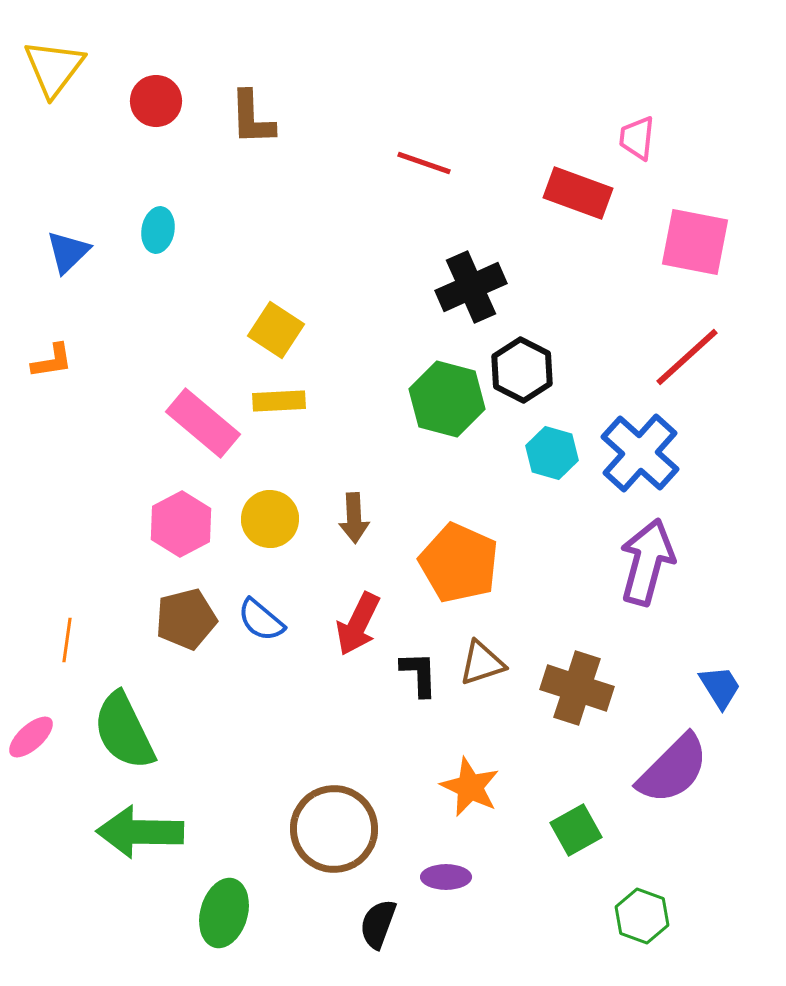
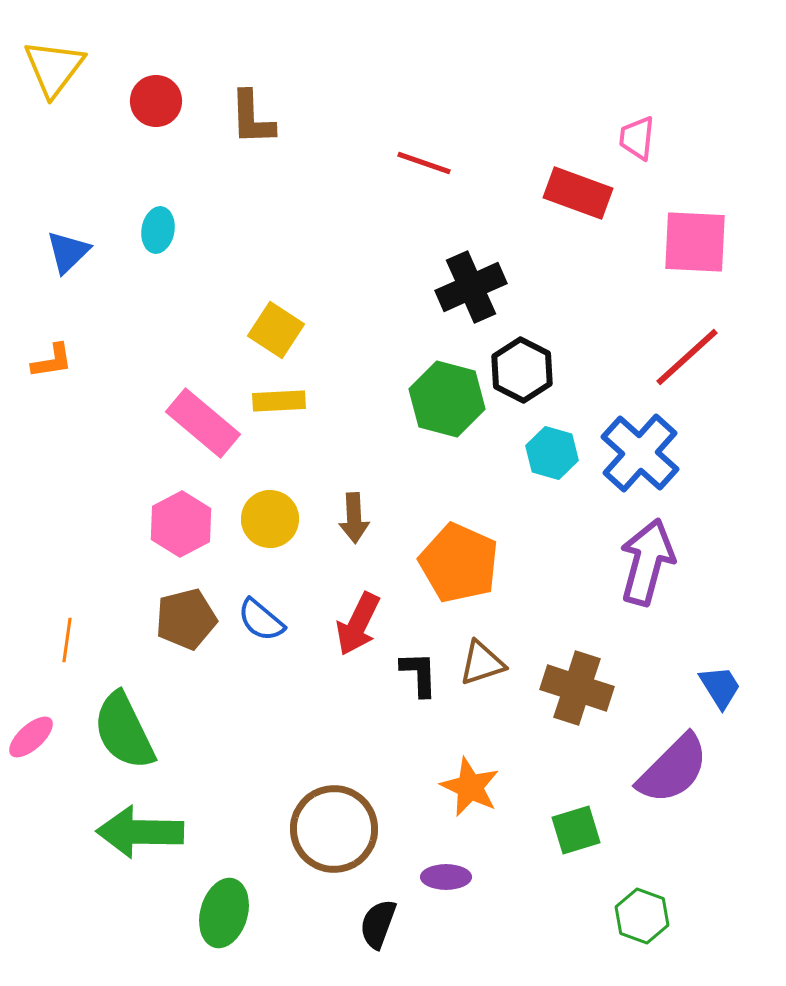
pink square at (695, 242): rotated 8 degrees counterclockwise
green square at (576, 830): rotated 12 degrees clockwise
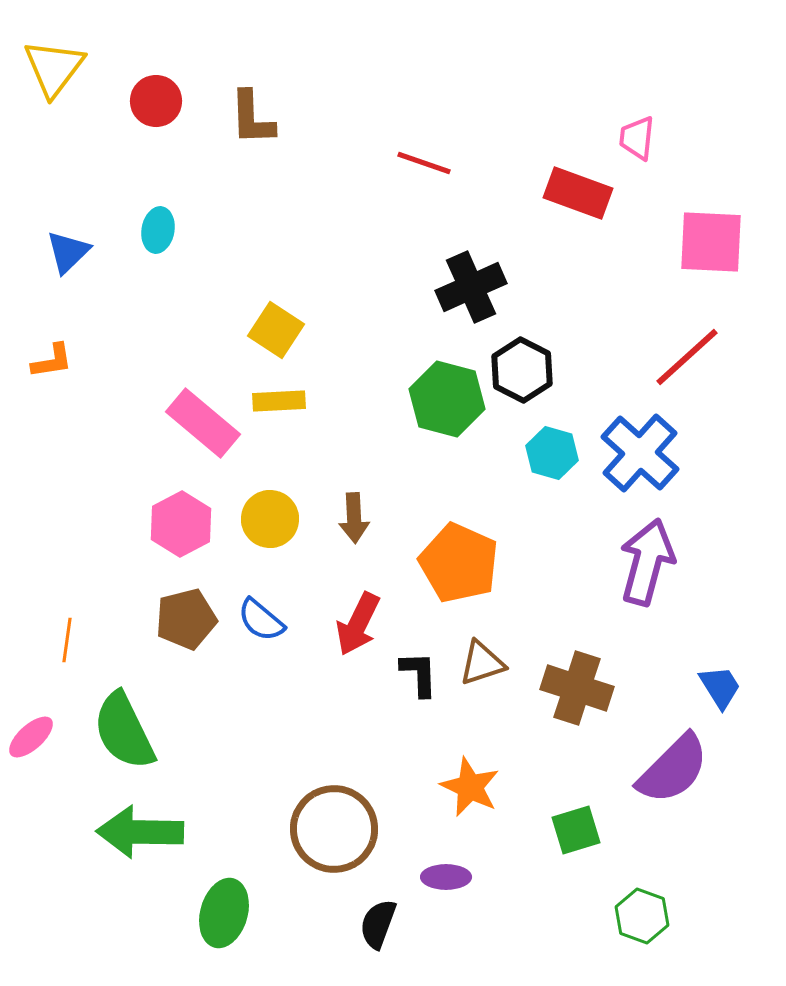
pink square at (695, 242): moved 16 px right
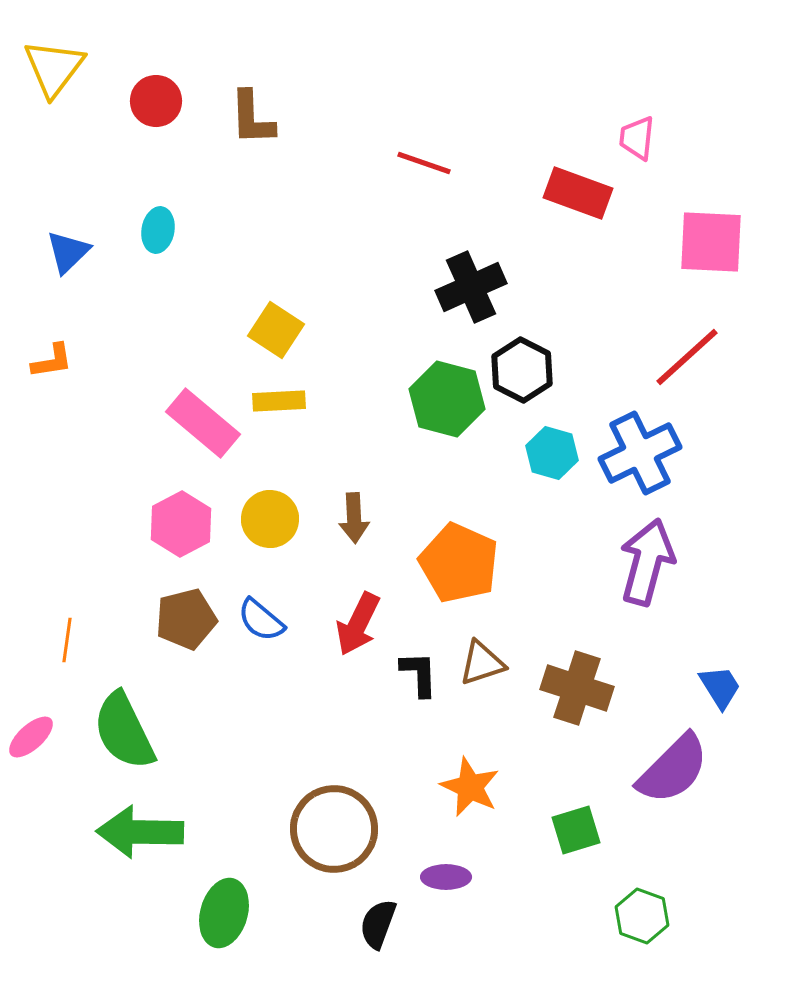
blue cross at (640, 453): rotated 22 degrees clockwise
